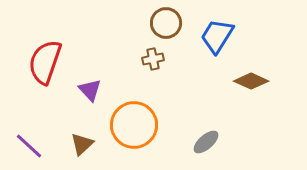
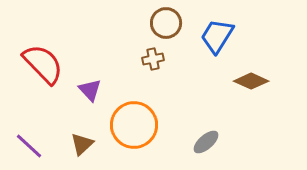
red semicircle: moved 2 px left, 2 px down; rotated 117 degrees clockwise
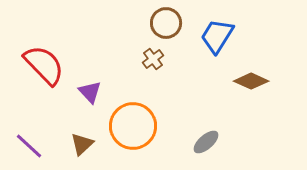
brown cross: rotated 25 degrees counterclockwise
red semicircle: moved 1 px right, 1 px down
purple triangle: moved 2 px down
orange circle: moved 1 px left, 1 px down
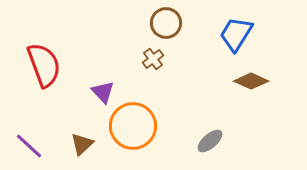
blue trapezoid: moved 19 px right, 2 px up
red semicircle: rotated 24 degrees clockwise
purple triangle: moved 13 px right
gray ellipse: moved 4 px right, 1 px up
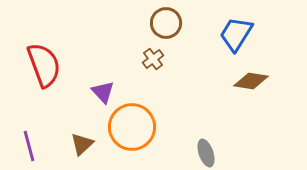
brown diamond: rotated 16 degrees counterclockwise
orange circle: moved 1 px left, 1 px down
gray ellipse: moved 4 px left, 12 px down; rotated 68 degrees counterclockwise
purple line: rotated 32 degrees clockwise
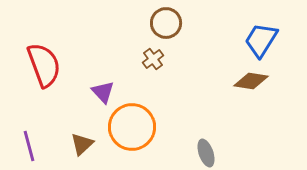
blue trapezoid: moved 25 px right, 6 px down
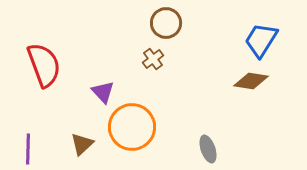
purple line: moved 1 px left, 3 px down; rotated 16 degrees clockwise
gray ellipse: moved 2 px right, 4 px up
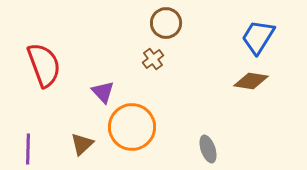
blue trapezoid: moved 3 px left, 3 px up
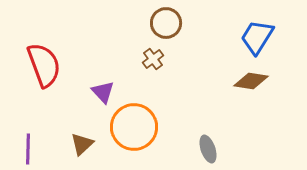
blue trapezoid: moved 1 px left
orange circle: moved 2 px right
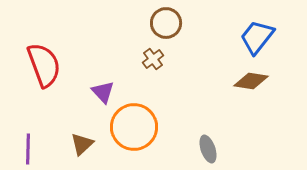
blue trapezoid: rotated 6 degrees clockwise
